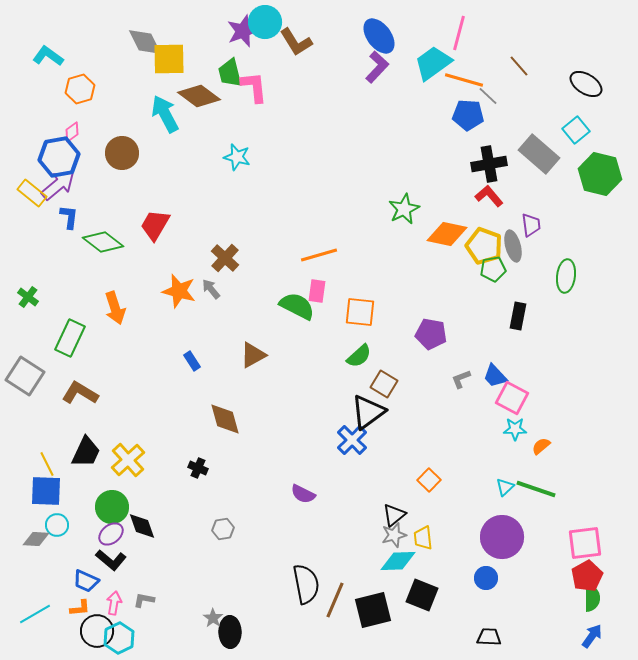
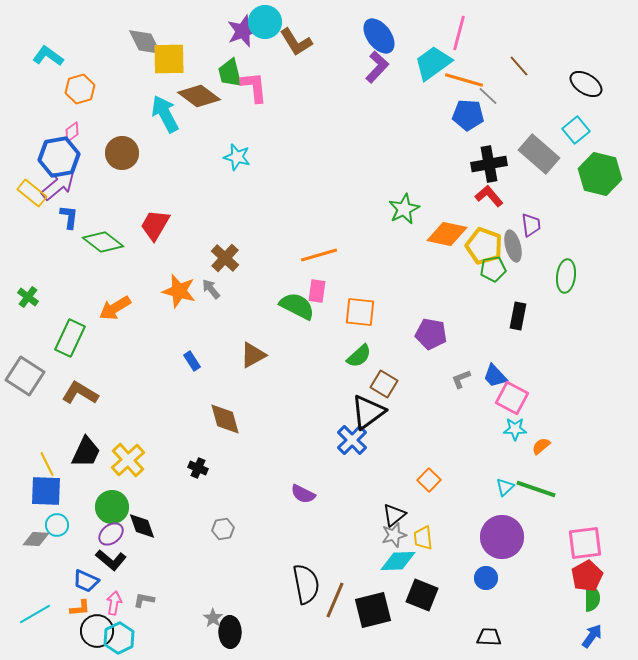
orange arrow at (115, 308): rotated 76 degrees clockwise
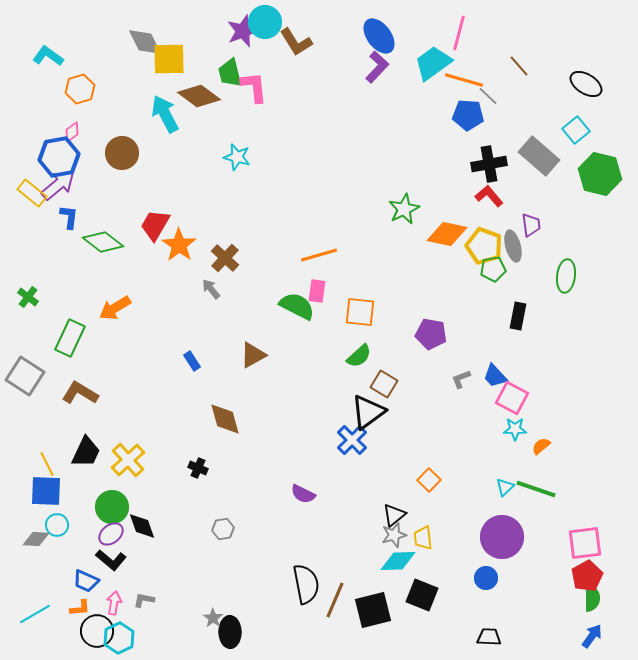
gray rectangle at (539, 154): moved 2 px down
orange star at (179, 291): moved 46 px up; rotated 20 degrees clockwise
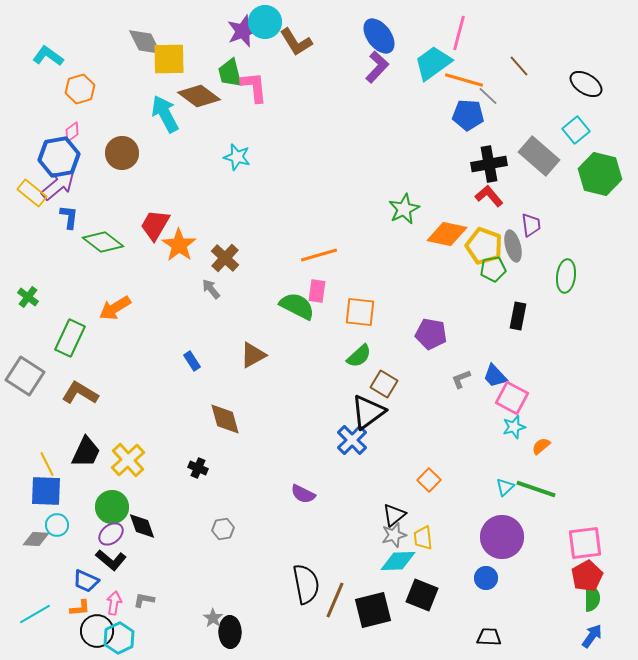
cyan star at (515, 429): moved 1 px left, 2 px up; rotated 15 degrees counterclockwise
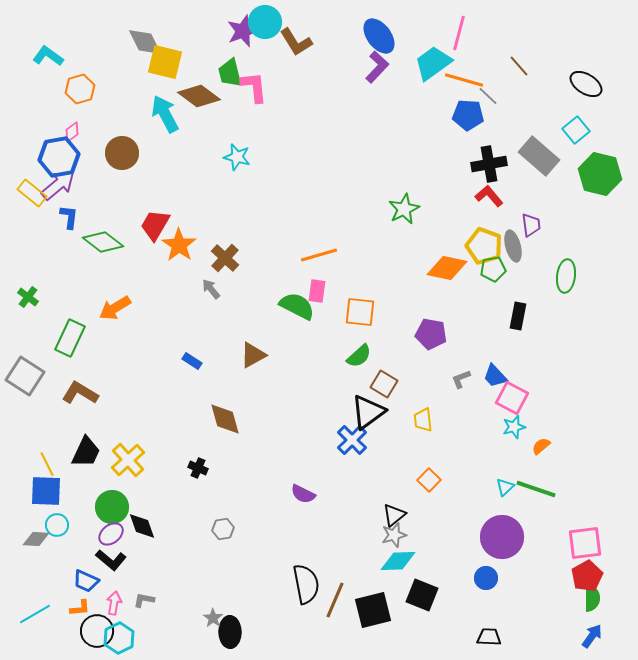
yellow square at (169, 59): moved 4 px left, 3 px down; rotated 15 degrees clockwise
orange diamond at (447, 234): moved 34 px down
blue rectangle at (192, 361): rotated 24 degrees counterclockwise
yellow trapezoid at (423, 538): moved 118 px up
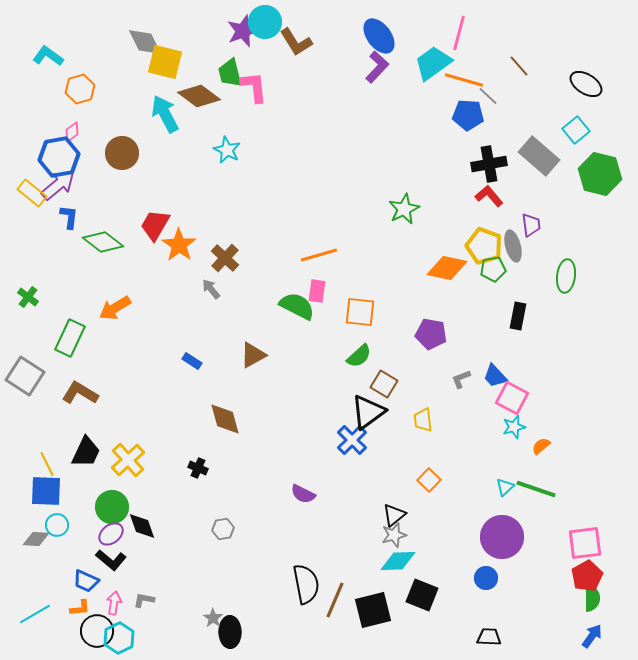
cyan star at (237, 157): moved 10 px left, 7 px up; rotated 12 degrees clockwise
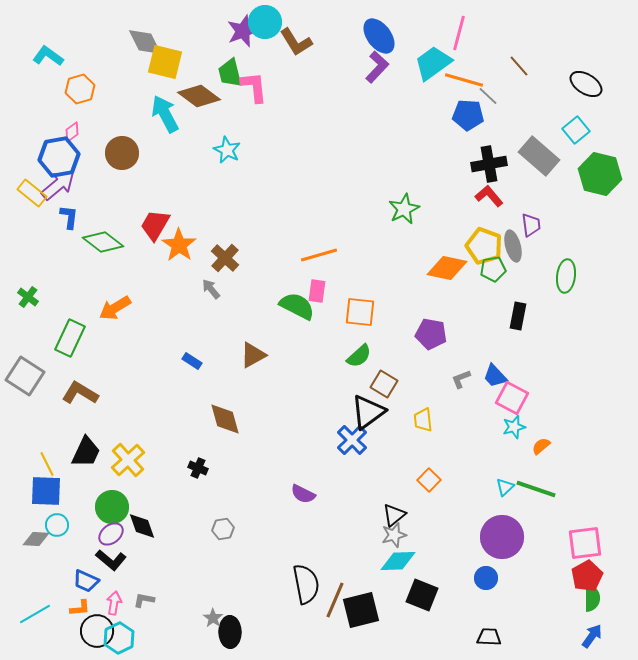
black square at (373, 610): moved 12 px left
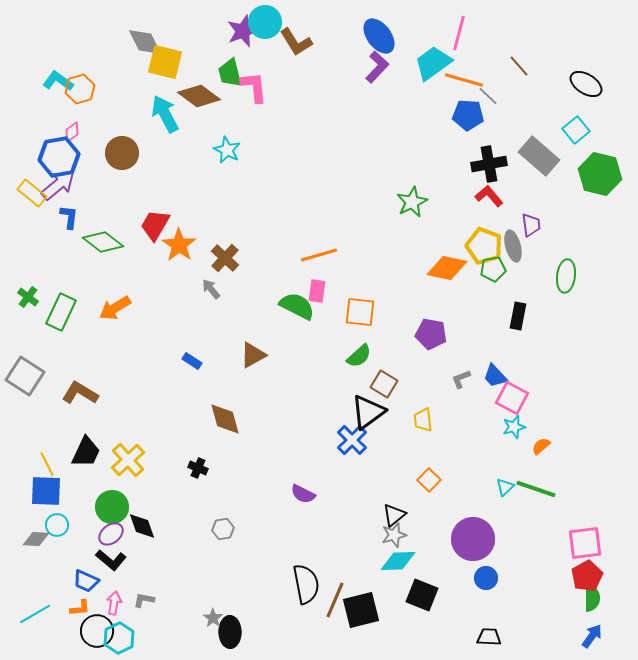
cyan L-shape at (48, 56): moved 10 px right, 25 px down
green star at (404, 209): moved 8 px right, 7 px up
green rectangle at (70, 338): moved 9 px left, 26 px up
purple circle at (502, 537): moved 29 px left, 2 px down
